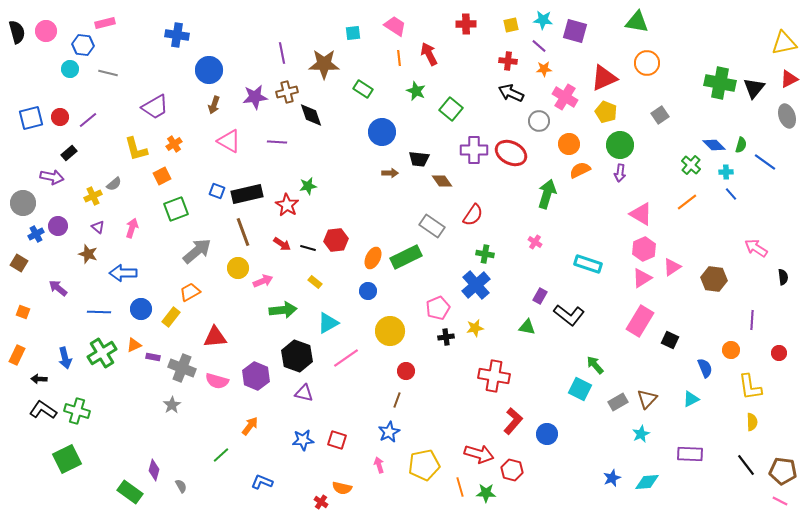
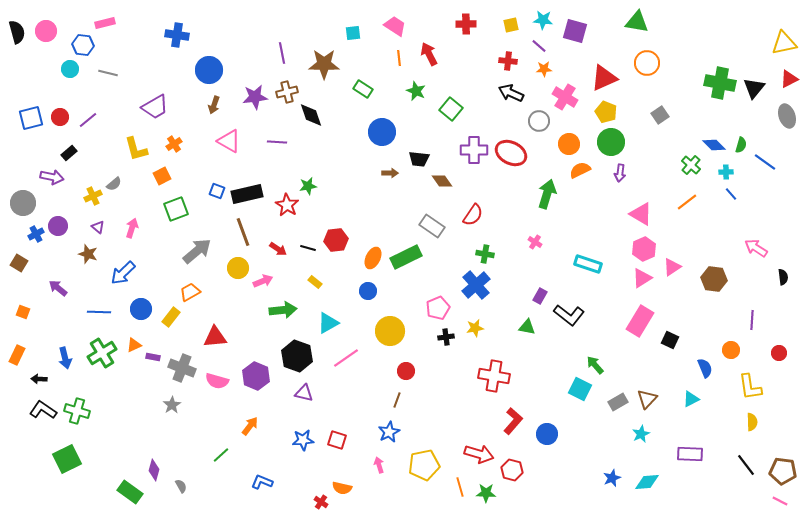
green circle at (620, 145): moved 9 px left, 3 px up
red arrow at (282, 244): moved 4 px left, 5 px down
blue arrow at (123, 273): rotated 44 degrees counterclockwise
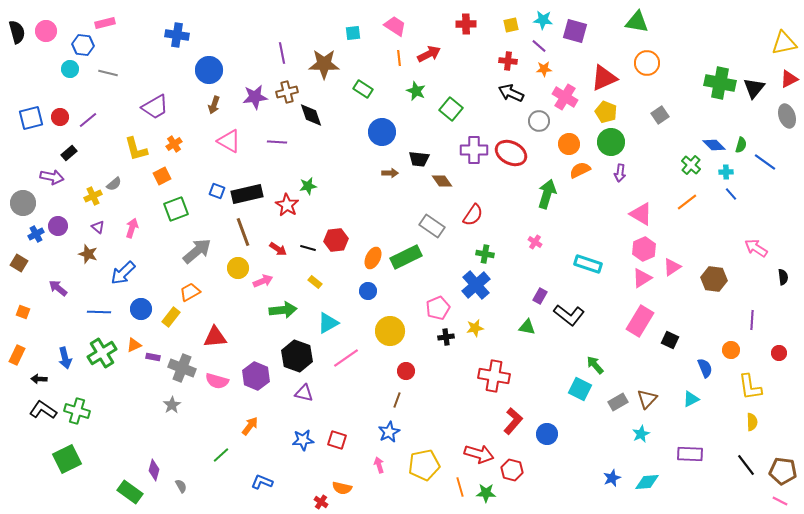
red arrow at (429, 54): rotated 90 degrees clockwise
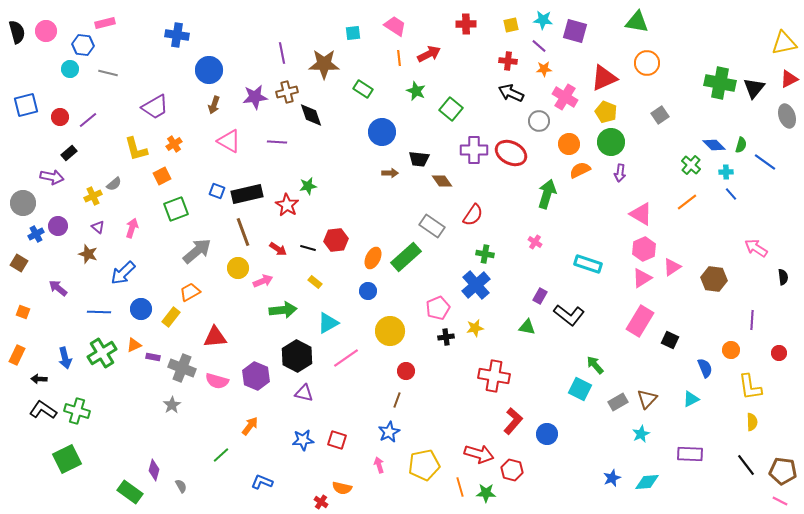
blue square at (31, 118): moved 5 px left, 13 px up
green rectangle at (406, 257): rotated 16 degrees counterclockwise
black hexagon at (297, 356): rotated 8 degrees clockwise
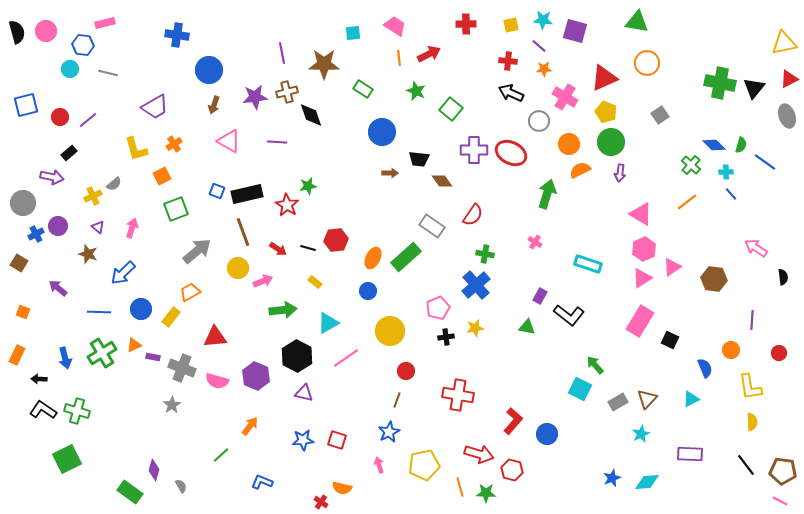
red cross at (494, 376): moved 36 px left, 19 px down
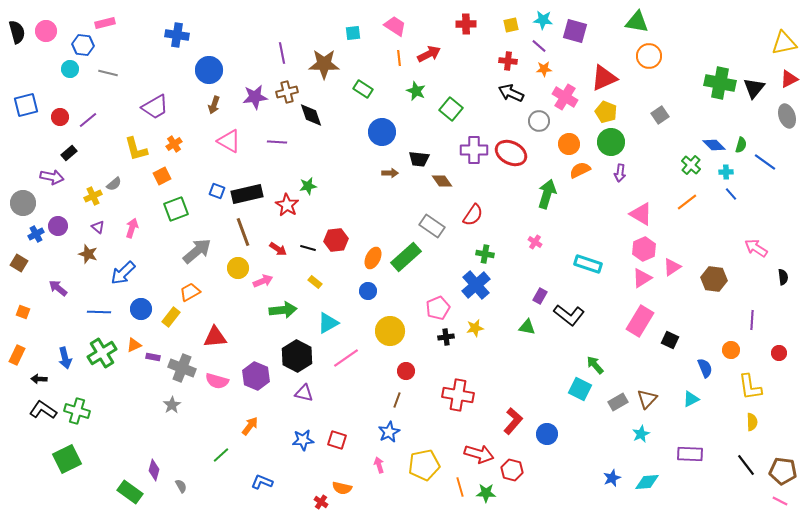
orange circle at (647, 63): moved 2 px right, 7 px up
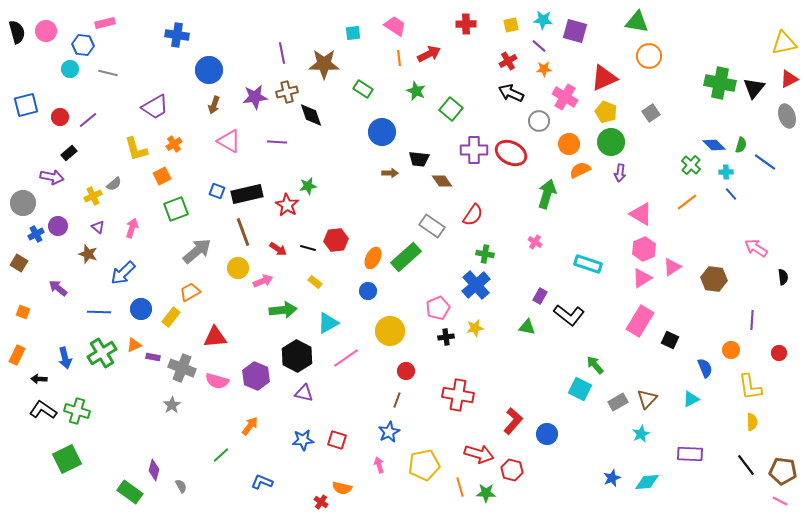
red cross at (508, 61): rotated 36 degrees counterclockwise
gray square at (660, 115): moved 9 px left, 2 px up
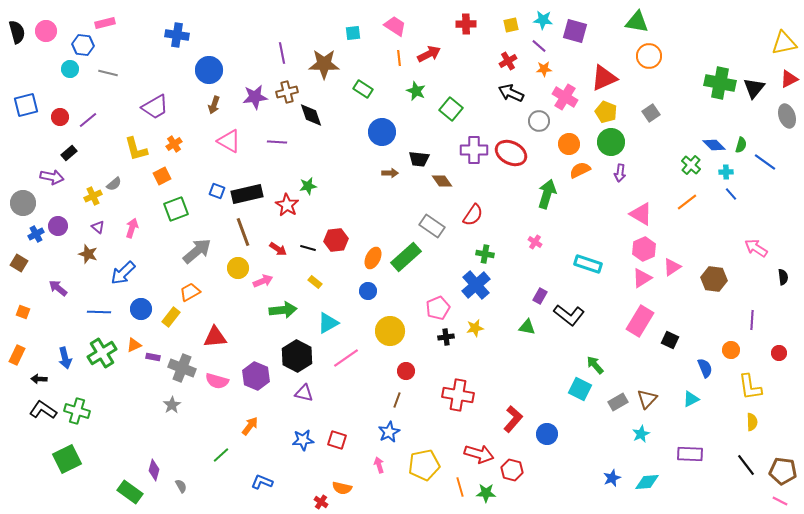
red L-shape at (513, 421): moved 2 px up
